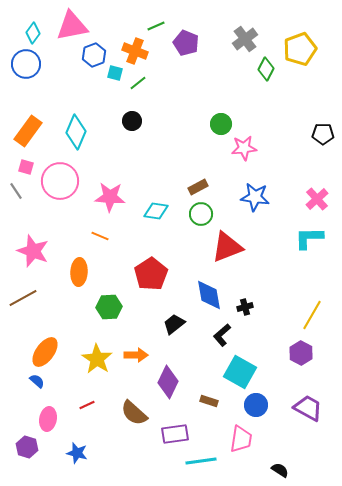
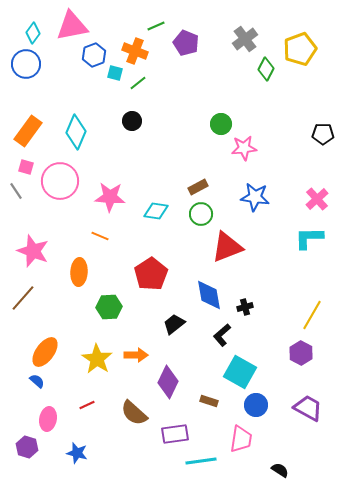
brown line at (23, 298): rotated 20 degrees counterclockwise
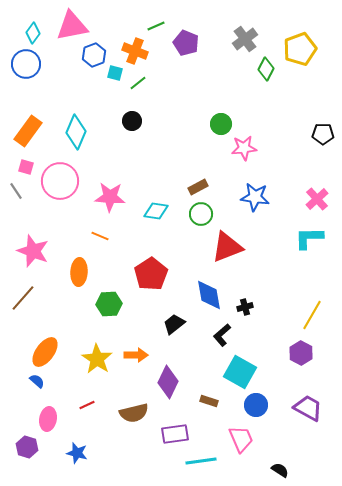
green hexagon at (109, 307): moved 3 px up
brown semicircle at (134, 413): rotated 56 degrees counterclockwise
pink trapezoid at (241, 439): rotated 32 degrees counterclockwise
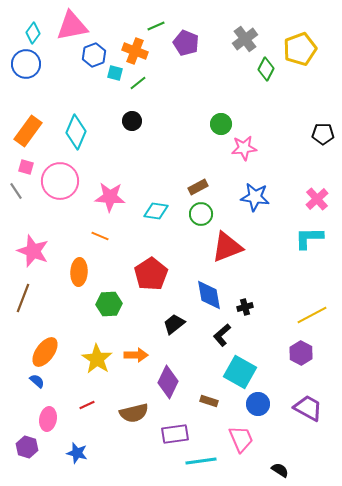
brown line at (23, 298): rotated 20 degrees counterclockwise
yellow line at (312, 315): rotated 32 degrees clockwise
blue circle at (256, 405): moved 2 px right, 1 px up
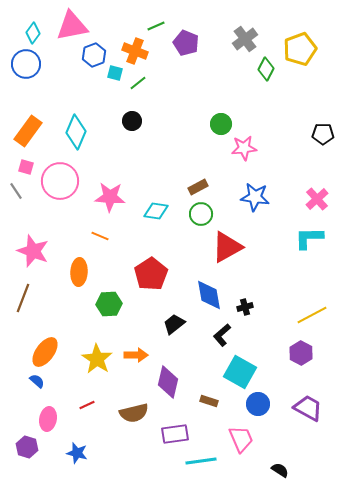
red triangle at (227, 247): rotated 8 degrees counterclockwise
purple diamond at (168, 382): rotated 12 degrees counterclockwise
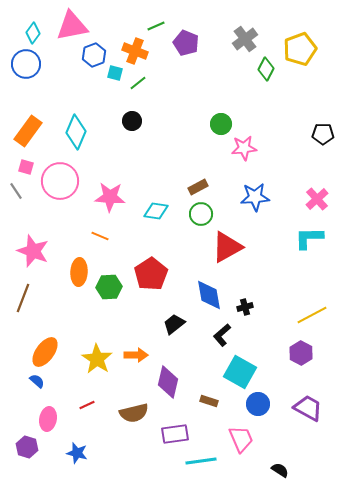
blue star at (255, 197): rotated 12 degrees counterclockwise
green hexagon at (109, 304): moved 17 px up
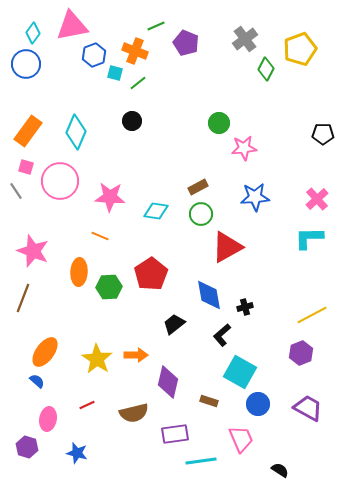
green circle at (221, 124): moved 2 px left, 1 px up
purple hexagon at (301, 353): rotated 10 degrees clockwise
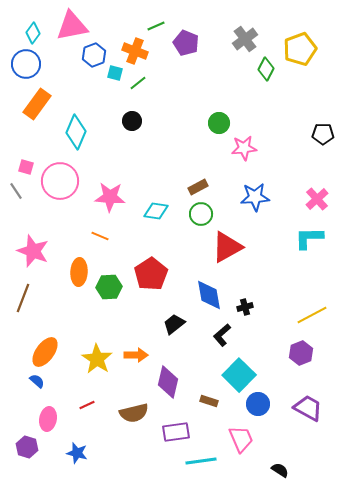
orange rectangle at (28, 131): moved 9 px right, 27 px up
cyan square at (240, 372): moved 1 px left, 3 px down; rotated 16 degrees clockwise
purple rectangle at (175, 434): moved 1 px right, 2 px up
